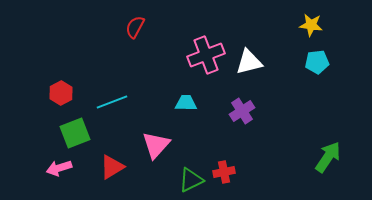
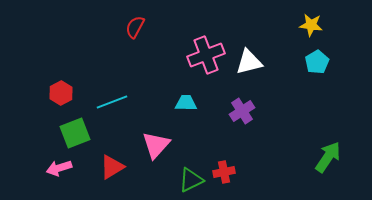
cyan pentagon: rotated 25 degrees counterclockwise
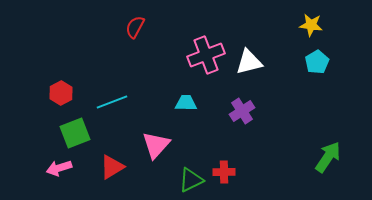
red cross: rotated 10 degrees clockwise
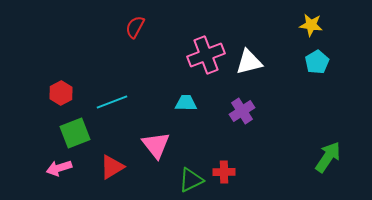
pink triangle: rotated 20 degrees counterclockwise
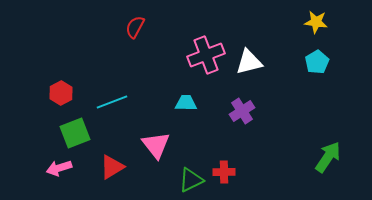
yellow star: moved 5 px right, 3 px up
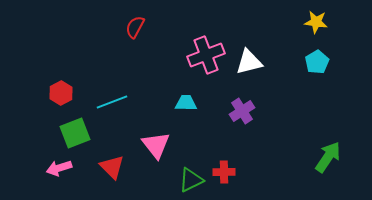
red triangle: rotated 44 degrees counterclockwise
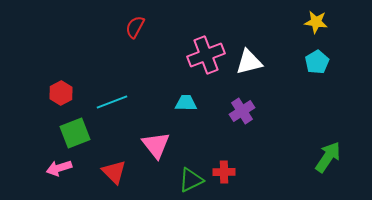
red triangle: moved 2 px right, 5 px down
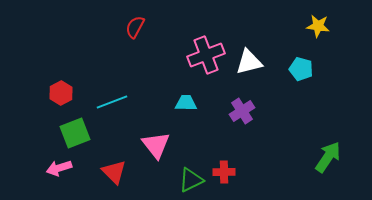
yellow star: moved 2 px right, 4 px down
cyan pentagon: moved 16 px left, 7 px down; rotated 25 degrees counterclockwise
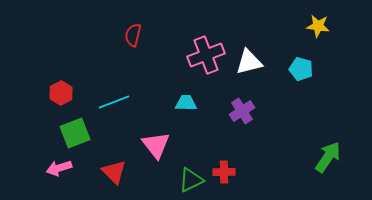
red semicircle: moved 2 px left, 8 px down; rotated 15 degrees counterclockwise
cyan line: moved 2 px right
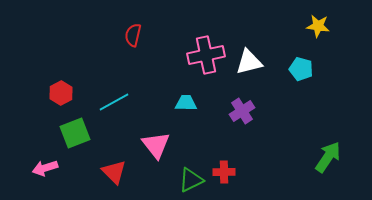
pink cross: rotated 9 degrees clockwise
cyan line: rotated 8 degrees counterclockwise
pink arrow: moved 14 px left
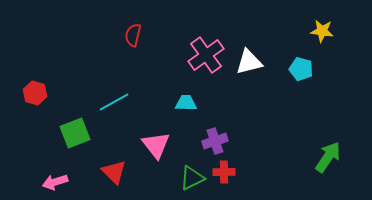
yellow star: moved 4 px right, 5 px down
pink cross: rotated 24 degrees counterclockwise
red hexagon: moved 26 px left; rotated 15 degrees counterclockwise
purple cross: moved 27 px left, 30 px down; rotated 15 degrees clockwise
pink arrow: moved 10 px right, 14 px down
green triangle: moved 1 px right, 2 px up
